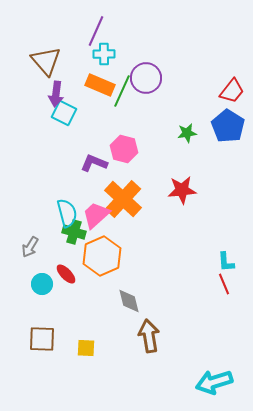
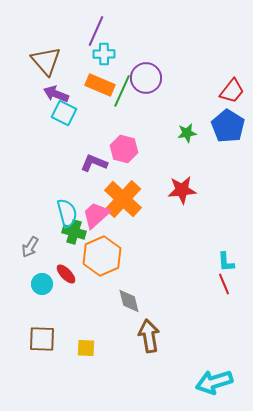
purple arrow: rotated 105 degrees clockwise
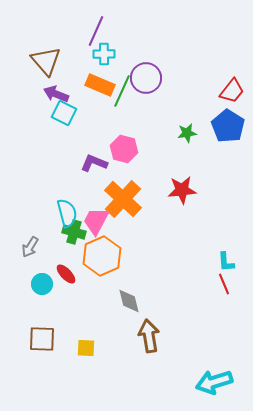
pink trapezoid: moved 6 px down; rotated 20 degrees counterclockwise
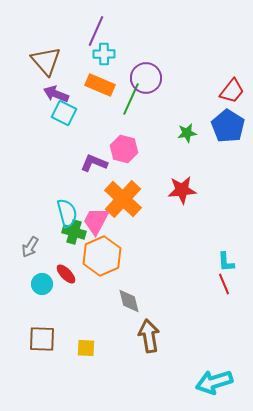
green line: moved 9 px right, 8 px down
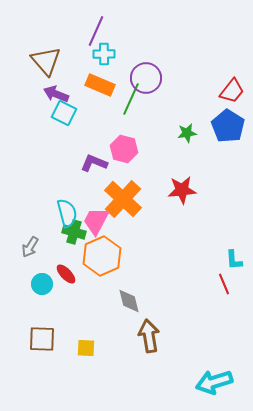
cyan L-shape: moved 8 px right, 2 px up
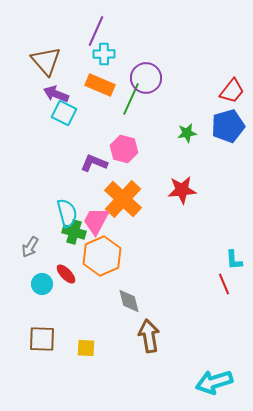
blue pentagon: rotated 24 degrees clockwise
